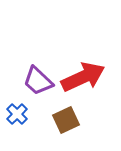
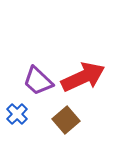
brown square: rotated 16 degrees counterclockwise
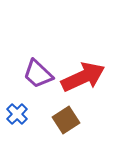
purple trapezoid: moved 7 px up
brown square: rotated 8 degrees clockwise
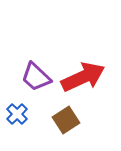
purple trapezoid: moved 2 px left, 3 px down
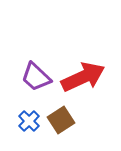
blue cross: moved 12 px right, 7 px down
brown square: moved 5 px left
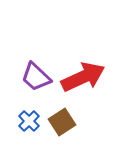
brown square: moved 1 px right, 2 px down
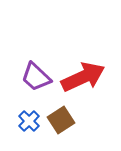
brown square: moved 1 px left, 2 px up
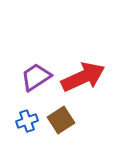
purple trapezoid: rotated 104 degrees clockwise
blue cross: moved 2 px left; rotated 25 degrees clockwise
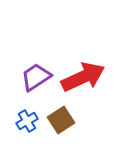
blue cross: rotated 10 degrees counterclockwise
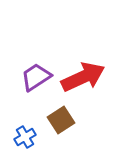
blue cross: moved 2 px left, 16 px down
